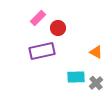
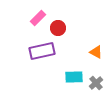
cyan rectangle: moved 2 px left
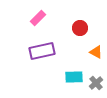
red circle: moved 22 px right
